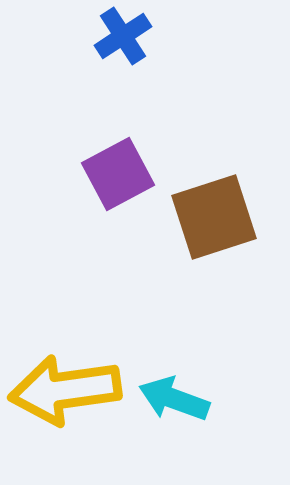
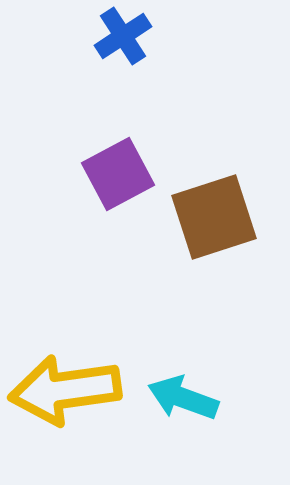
cyan arrow: moved 9 px right, 1 px up
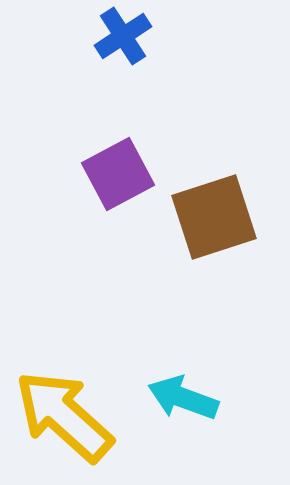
yellow arrow: moved 1 px left, 26 px down; rotated 50 degrees clockwise
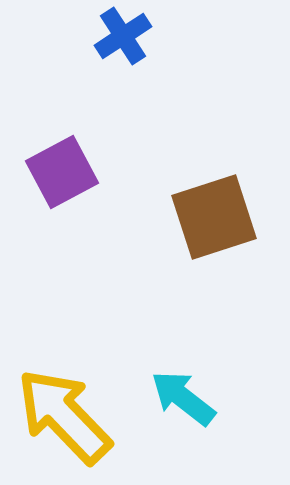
purple square: moved 56 px left, 2 px up
cyan arrow: rotated 18 degrees clockwise
yellow arrow: rotated 4 degrees clockwise
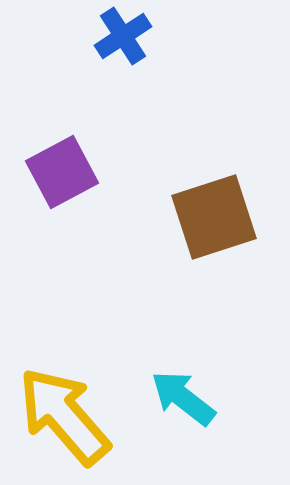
yellow arrow: rotated 3 degrees clockwise
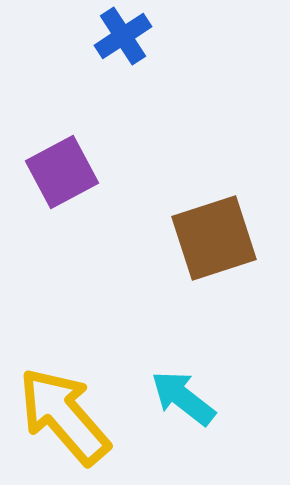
brown square: moved 21 px down
